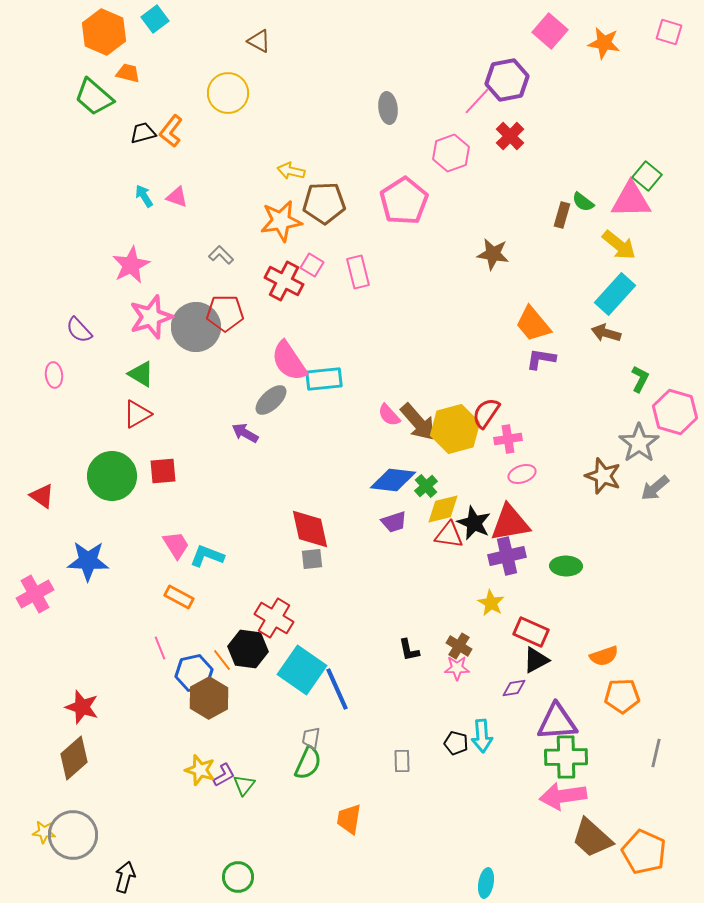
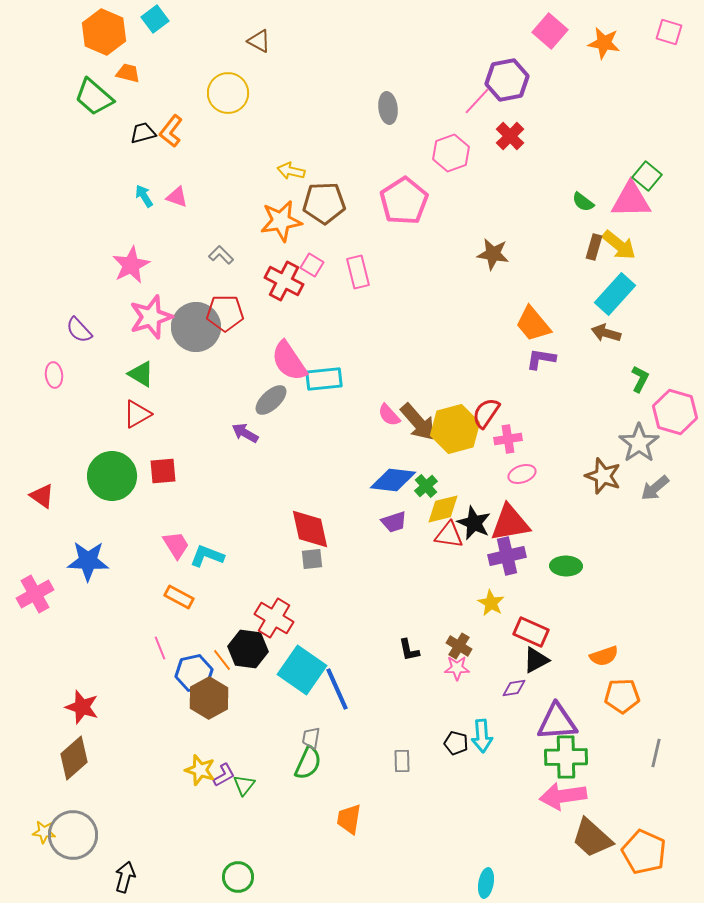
brown rectangle at (562, 215): moved 32 px right, 32 px down
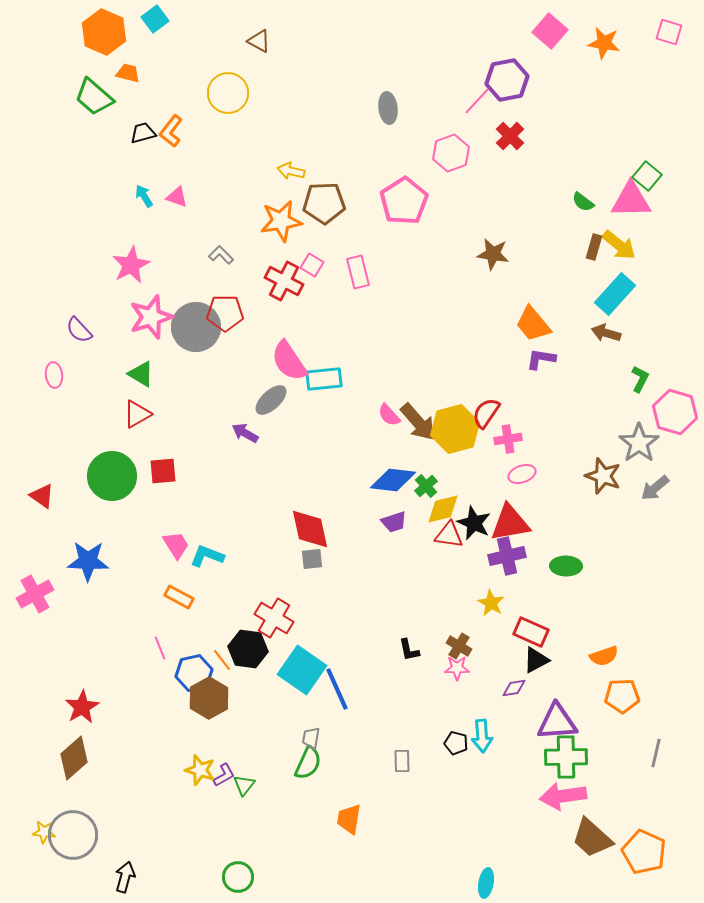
red star at (82, 707): rotated 24 degrees clockwise
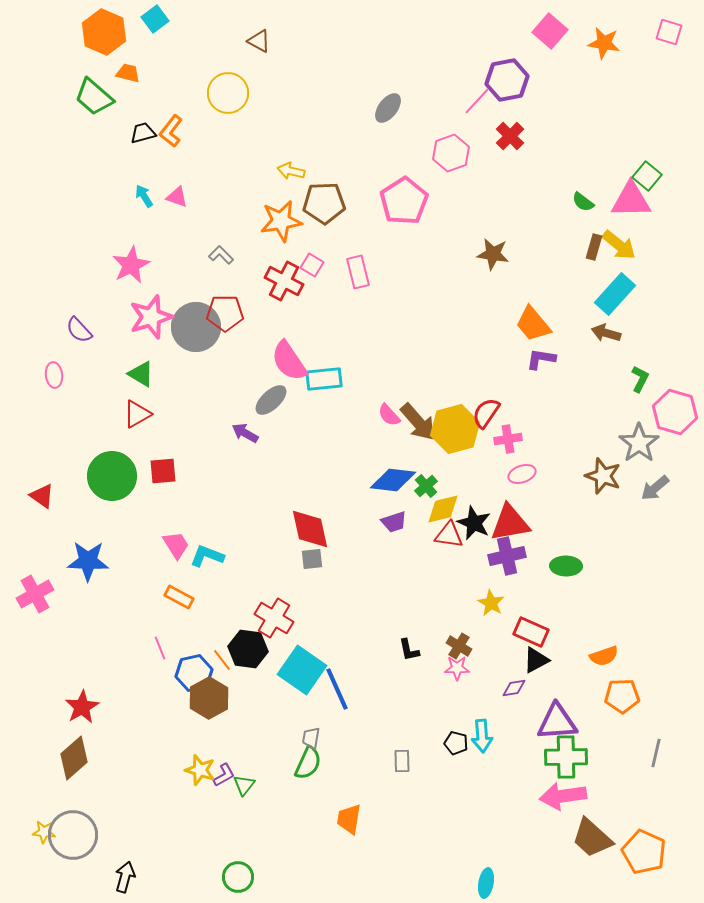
gray ellipse at (388, 108): rotated 44 degrees clockwise
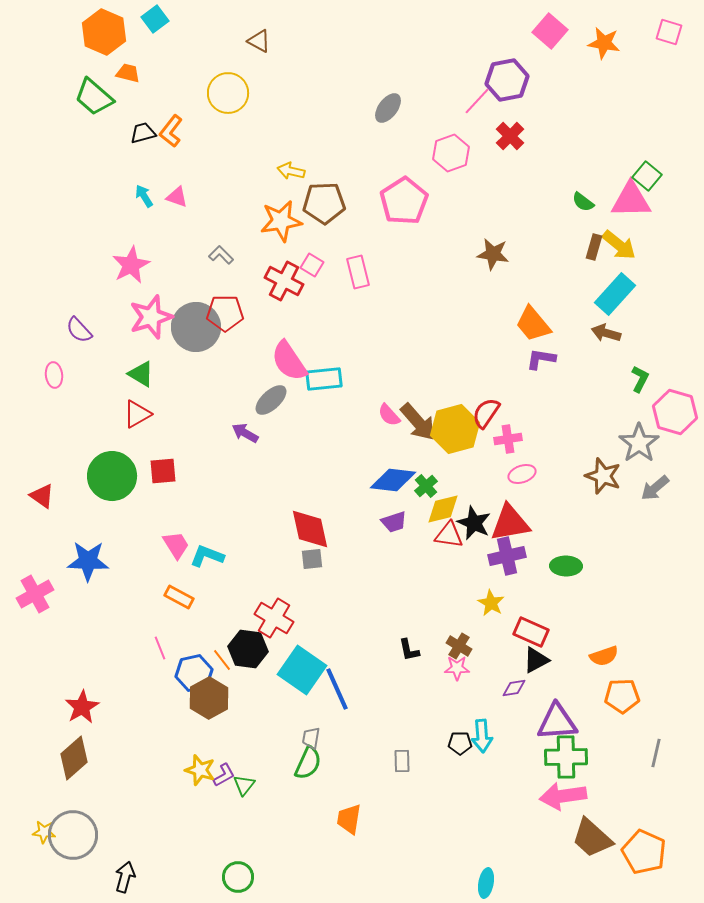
black pentagon at (456, 743): moved 4 px right; rotated 15 degrees counterclockwise
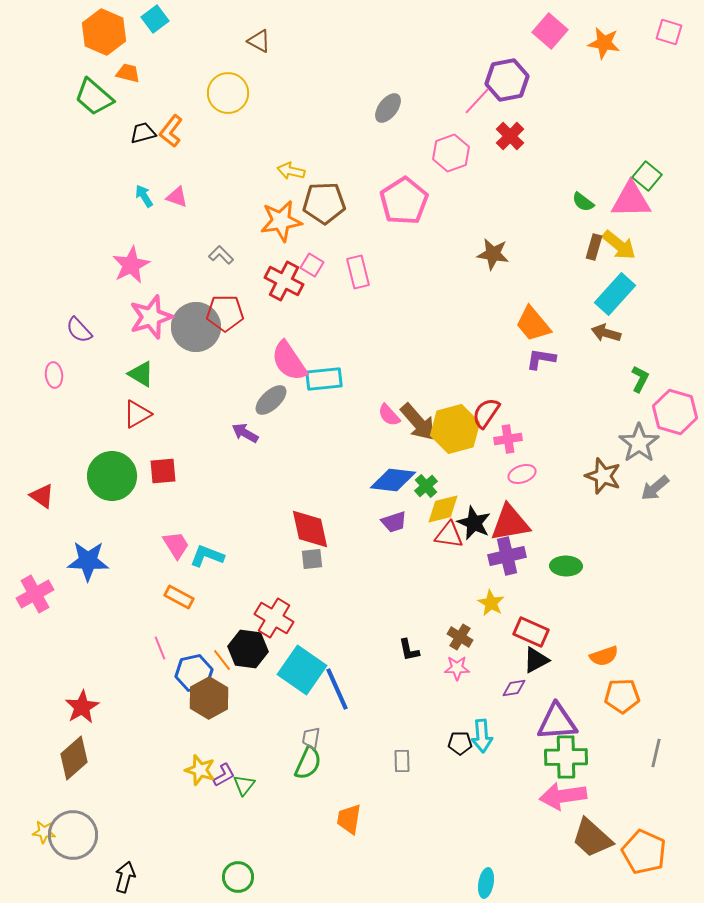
brown cross at (459, 646): moved 1 px right, 9 px up
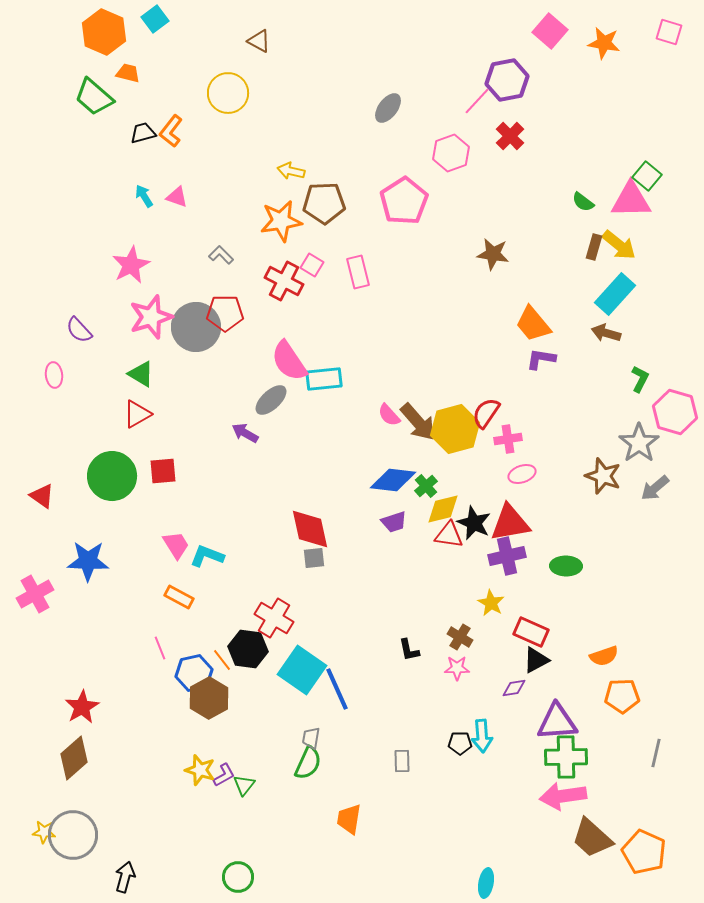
gray square at (312, 559): moved 2 px right, 1 px up
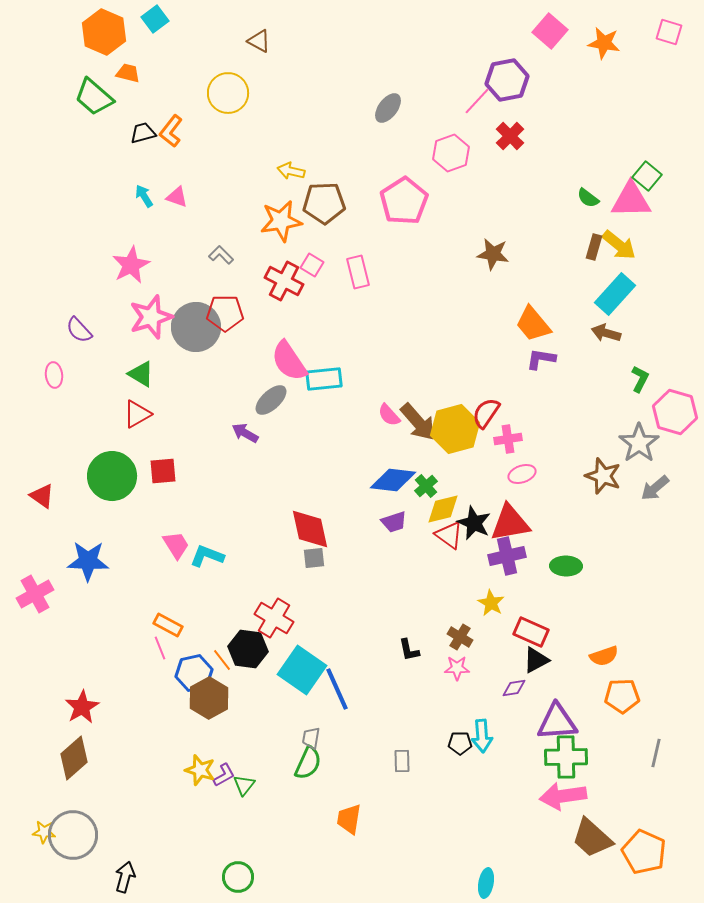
green semicircle at (583, 202): moved 5 px right, 4 px up
red triangle at (449, 535): rotated 28 degrees clockwise
orange rectangle at (179, 597): moved 11 px left, 28 px down
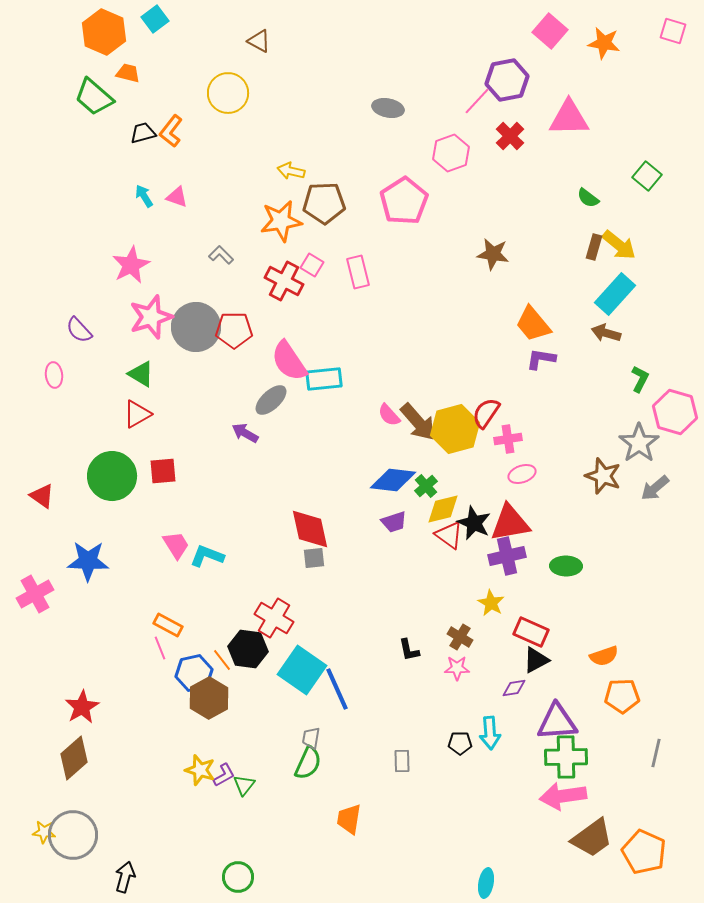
pink square at (669, 32): moved 4 px right, 1 px up
gray ellipse at (388, 108): rotated 64 degrees clockwise
pink triangle at (631, 200): moved 62 px left, 82 px up
red pentagon at (225, 313): moved 9 px right, 17 px down
cyan arrow at (482, 736): moved 8 px right, 3 px up
brown trapezoid at (592, 838): rotated 78 degrees counterclockwise
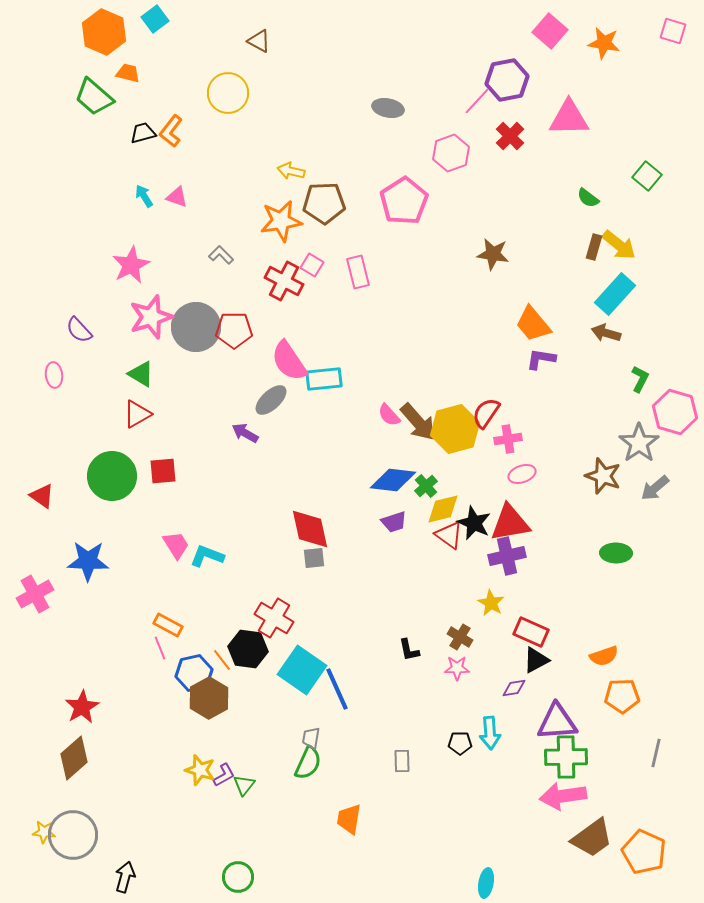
green ellipse at (566, 566): moved 50 px right, 13 px up
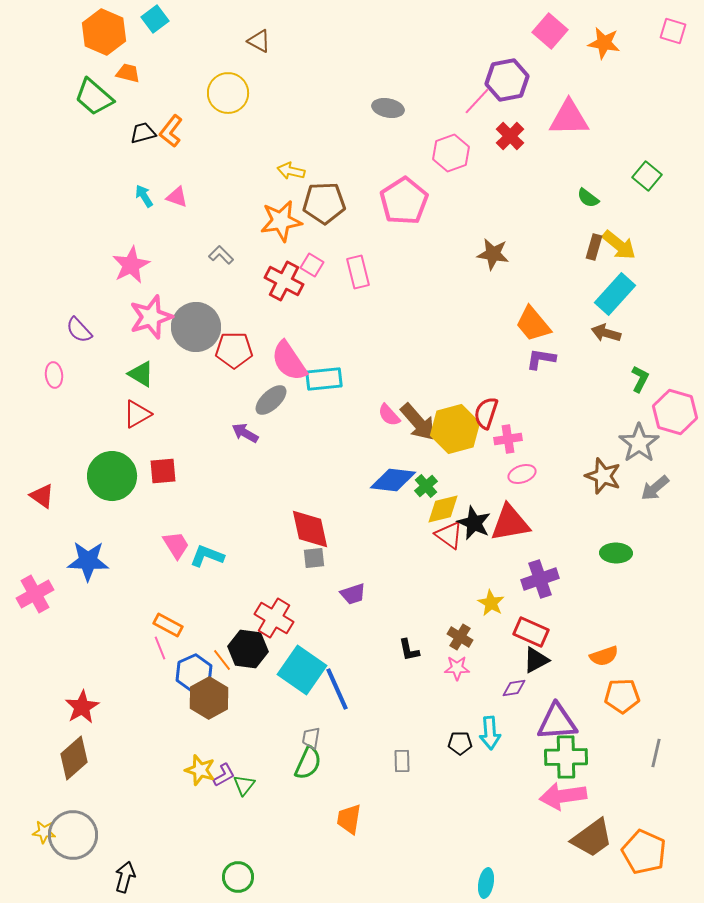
red pentagon at (234, 330): moved 20 px down
red semicircle at (486, 413): rotated 16 degrees counterclockwise
purple trapezoid at (394, 522): moved 41 px left, 72 px down
purple cross at (507, 556): moved 33 px right, 23 px down; rotated 6 degrees counterclockwise
blue hexagon at (194, 673): rotated 12 degrees counterclockwise
